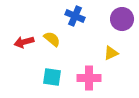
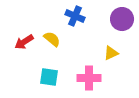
red arrow: rotated 18 degrees counterclockwise
cyan square: moved 3 px left
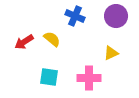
purple circle: moved 6 px left, 3 px up
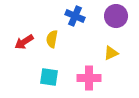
yellow semicircle: rotated 120 degrees counterclockwise
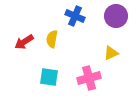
pink cross: rotated 15 degrees counterclockwise
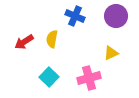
cyan square: rotated 36 degrees clockwise
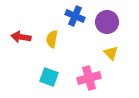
purple circle: moved 9 px left, 6 px down
red arrow: moved 3 px left, 5 px up; rotated 42 degrees clockwise
yellow triangle: rotated 49 degrees counterclockwise
cyan square: rotated 24 degrees counterclockwise
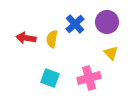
blue cross: moved 8 px down; rotated 24 degrees clockwise
red arrow: moved 5 px right, 1 px down
cyan square: moved 1 px right, 1 px down
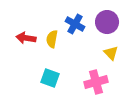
blue cross: rotated 18 degrees counterclockwise
pink cross: moved 7 px right, 4 px down
